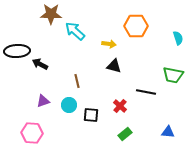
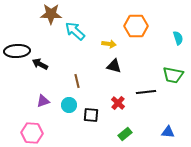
black line: rotated 18 degrees counterclockwise
red cross: moved 2 px left, 3 px up
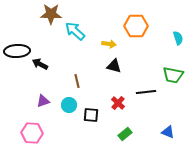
blue triangle: rotated 16 degrees clockwise
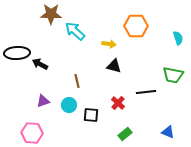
black ellipse: moved 2 px down
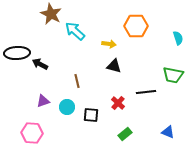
brown star: rotated 25 degrees clockwise
cyan circle: moved 2 px left, 2 px down
